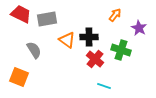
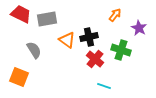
black cross: rotated 12 degrees counterclockwise
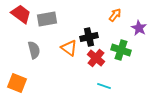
red trapezoid: rotated 10 degrees clockwise
orange triangle: moved 2 px right, 8 px down
gray semicircle: rotated 18 degrees clockwise
red cross: moved 1 px right, 1 px up
orange square: moved 2 px left, 6 px down
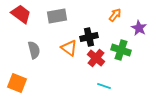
gray rectangle: moved 10 px right, 3 px up
